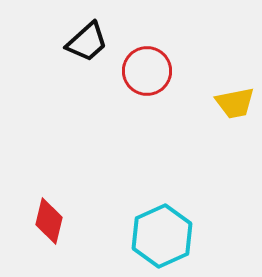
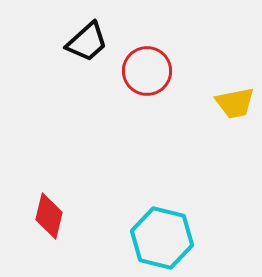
red diamond: moved 5 px up
cyan hexagon: moved 2 px down; rotated 22 degrees counterclockwise
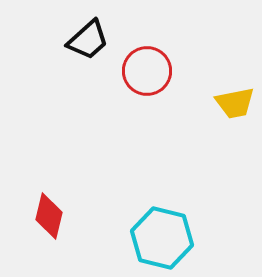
black trapezoid: moved 1 px right, 2 px up
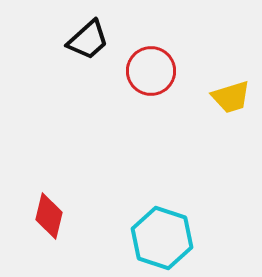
red circle: moved 4 px right
yellow trapezoid: moved 4 px left, 6 px up; rotated 6 degrees counterclockwise
cyan hexagon: rotated 4 degrees clockwise
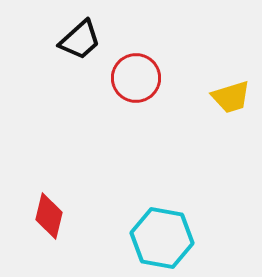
black trapezoid: moved 8 px left
red circle: moved 15 px left, 7 px down
cyan hexagon: rotated 8 degrees counterclockwise
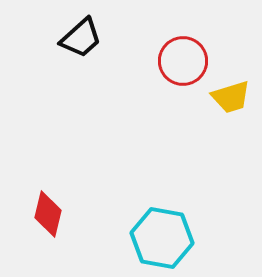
black trapezoid: moved 1 px right, 2 px up
red circle: moved 47 px right, 17 px up
red diamond: moved 1 px left, 2 px up
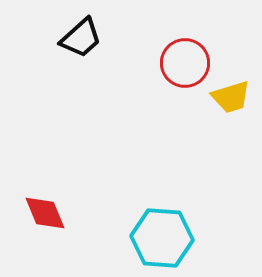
red circle: moved 2 px right, 2 px down
red diamond: moved 3 px left, 1 px up; rotated 36 degrees counterclockwise
cyan hexagon: rotated 6 degrees counterclockwise
